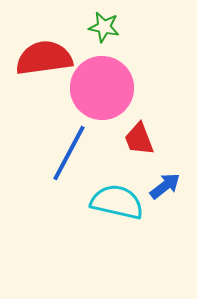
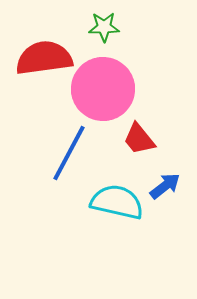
green star: rotated 12 degrees counterclockwise
pink circle: moved 1 px right, 1 px down
red trapezoid: rotated 18 degrees counterclockwise
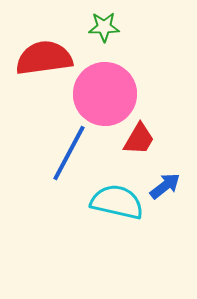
pink circle: moved 2 px right, 5 px down
red trapezoid: rotated 111 degrees counterclockwise
